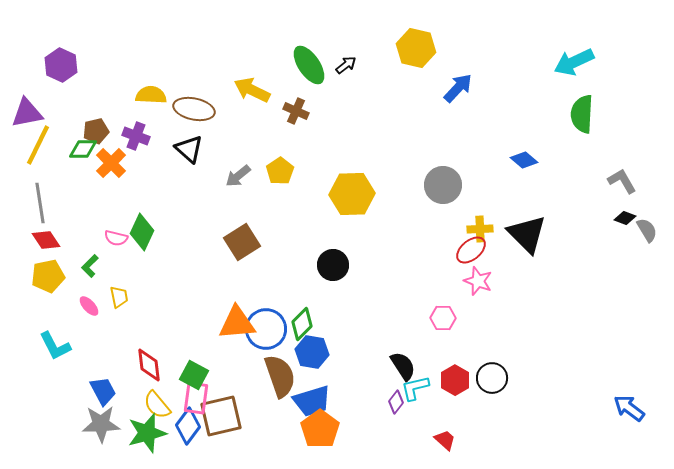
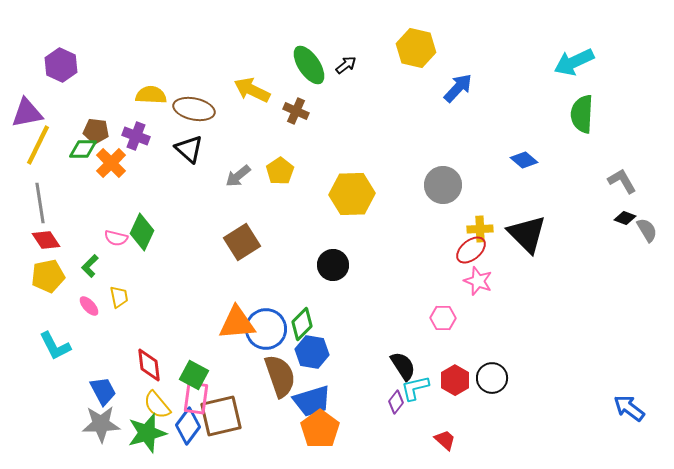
brown pentagon at (96, 131): rotated 20 degrees clockwise
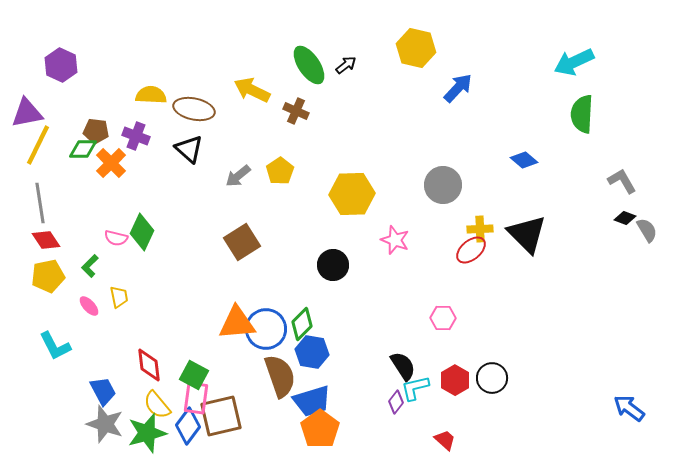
pink star at (478, 281): moved 83 px left, 41 px up
gray star at (101, 424): moved 4 px right; rotated 21 degrees clockwise
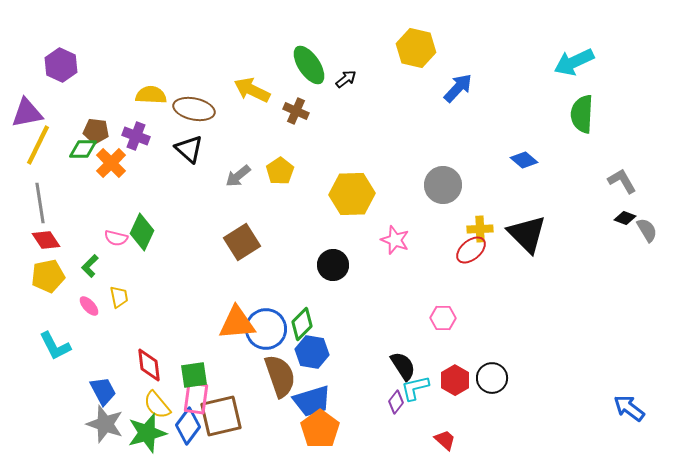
black arrow at (346, 65): moved 14 px down
green square at (194, 375): rotated 36 degrees counterclockwise
